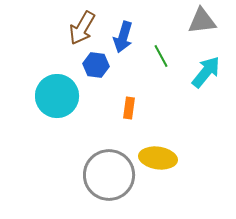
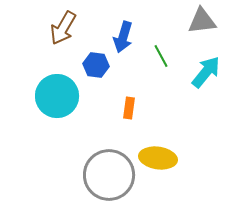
brown arrow: moved 19 px left
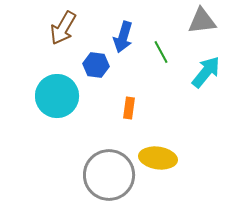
green line: moved 4 px up
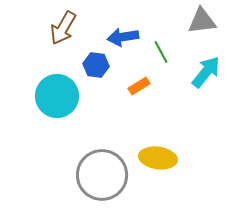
blue arrow: rotated 64 degrees clockwise
orange rectangle: moved 10 px right, 22 px up; rotated 50 degrees clockwise
gray circle: moved 7 px left
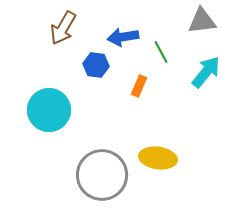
orange rectangle: rotated 35 degrees counterclockwise
cyan circle: moved 8 px left, 14 px down
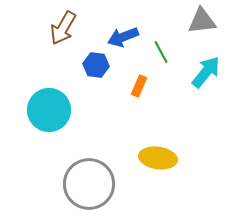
blue arrow: rotated 12 degrees counterclockwise
gray circle: moved 13 px left, 9 px down
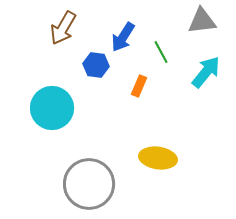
blue arrow: rotated 36 degrees counterclockwise
cyan circle: moved 3 px right, 2 px up
